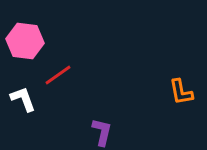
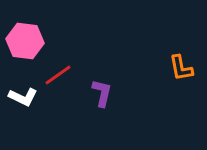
orange L-shape: moved 24 px up
white L-shape: moved 2 px up; rotated 136 degrees clockwise
purple L-shape: moved 39 px up
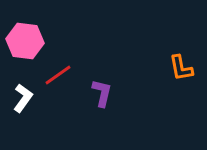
white L-shape: moved 1 px down; rotated 80 degrees counterclockwise
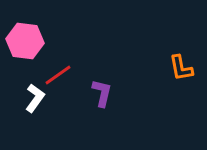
white L-shape: moved 12 px right
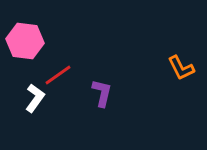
orange L-shape: rotated 16 degrees counterclockwise
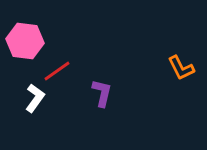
red line: moved 1 px left, 4 px up
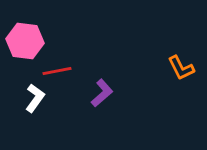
red line: rotated 24 degrees clockwise
purple L-shape: rotated 36 degrees clockwise
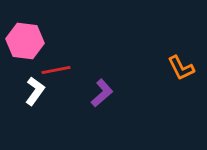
red line: moved 1 px left, 1 px up
white L-shape: moved 7 px up
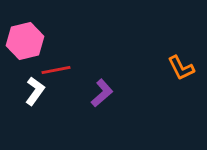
pink hexagon: rotated 21 degrees counterclockwise
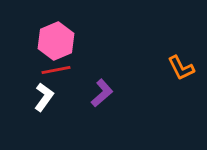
pink hexagon: moved 31 px right; rotated 9 degrees counterclockwise
white L-shape: moved 9 px right, 6 px down
